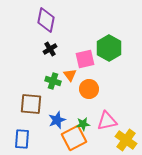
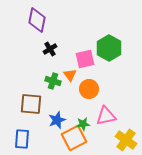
purple diamond: moved 9 px left
pink triangle: moved 1 px left, 5 px up
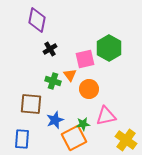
blue star: moved 2 px left
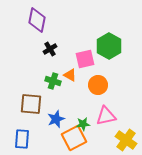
green hexagon: moved 2 px up
orange triangle: rotated 24 degrees counterclockwise
orange circle: moved 9 px right, 4 px up
blue star: moved 1 px right, 1 px up
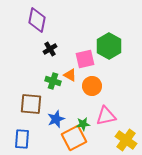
orange circle: moved 6 px left, 1 px down
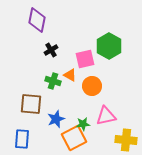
black cross: moved 1 px right, 1 px down
yellow cross: rotated 30 degrees counterclockwise
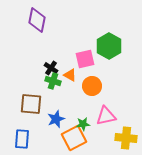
black cross: moved 18 px down; rotated 24 degrees counterclockwise
yellow cross: moved 2 px up
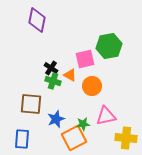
green hexagon: rotated 20 degrees clockwise
